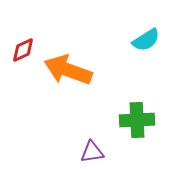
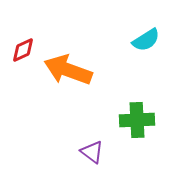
purple triangle: rotated 45 degrees clockwise
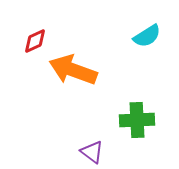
cyan semicircle: moved 1 px right, 4 px up
red diamond: moved 12 px right, 9 px up
orange arrow: moved 5 px right
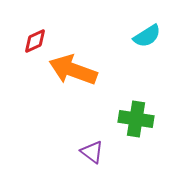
green cross: moved 1 px left, 1 px up; rotated 12 degrees clockwise
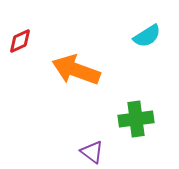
red diamond: moved 15 px left
orange arrow: moved 3 px right
green cross: rotated 16 degrees counterclockwise
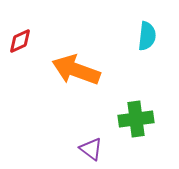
cyan semicircle: rotated 52 degrees counterclockwise
purple triangle: moved 1 px left, 3 px up
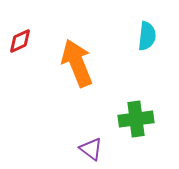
orange arrow: moved 1 px right, 7 px up; rotated 48 degrees clockwise
